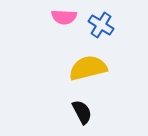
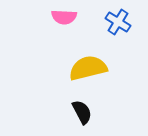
blue cross: moved 17 px right, 3 px up
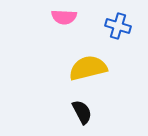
blue cross: moved 4 px down; rotated 15 degrees counterclockwise
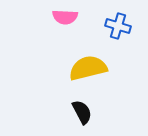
pink semicircle: moved 1 px right
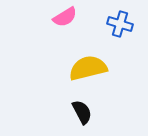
pink semicircle: rotated 35 degrees counterclockwise
blue cross: moved 2 px right, 2 px up
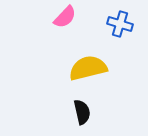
pink semicircle: rotated 15 degrees counterclockwise
black semicircle: rotated 15 degrees clockwise
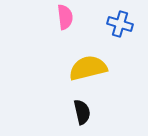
pink semicircle: rotated 50 degrees counterclockwise
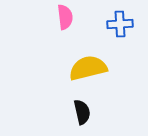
blue cross: rotated 20 degrees counterclockwise
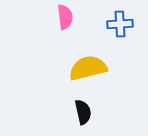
black semicircle: moved 1 px right
